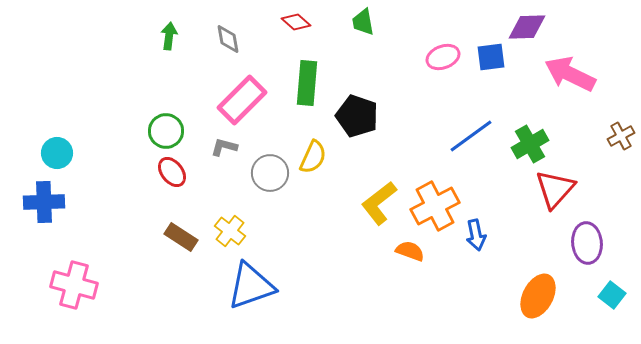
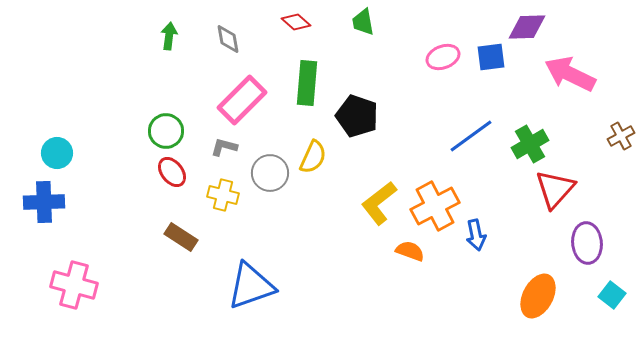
yellow cross: moved 7 px left, 36 px up; rotated 24 degrees counterclockwise
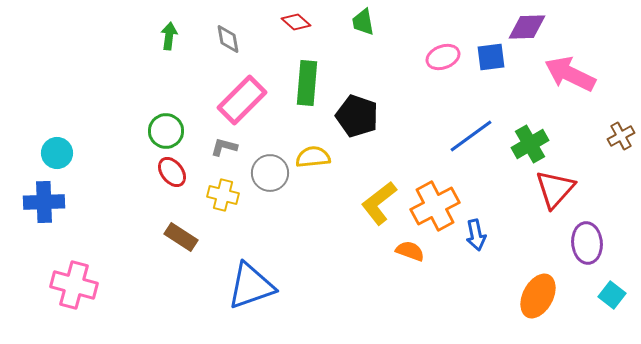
yellow semicircle: rotated 120 degrees counterclockwise
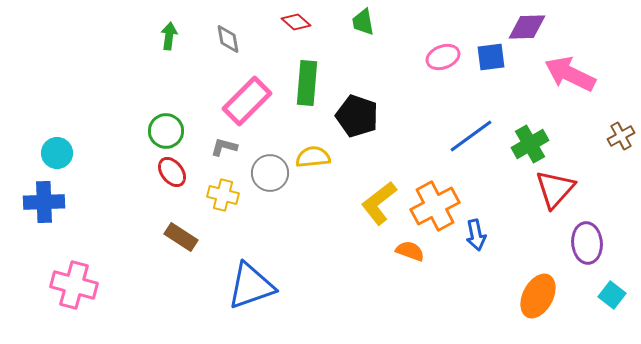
pink rectangle: moved 5 px right, 1 px down
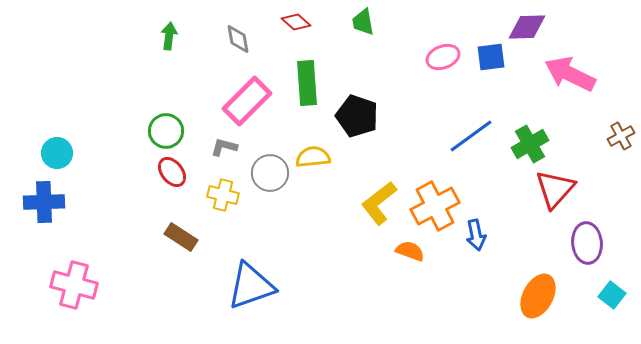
gray diamond: moved 10 px right
green rectangle: rotated 9 degrees counterclockwise
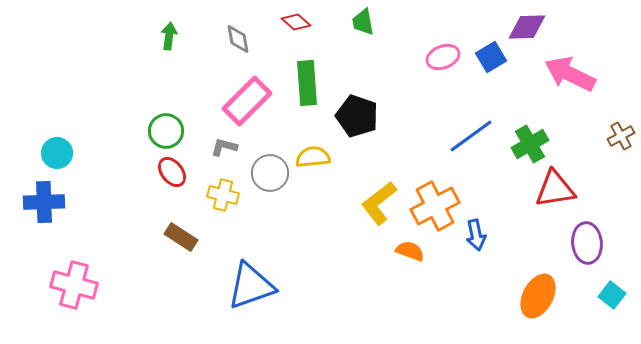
blue square: rotated 24 degrees counterclockwise
red triangle: rotated 39 degrees clockwise
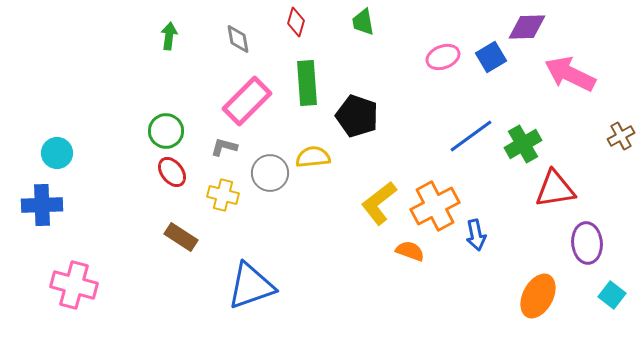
red diamond: rotated 64 degrees clockwise
green cross: moved 7 px left
blue cross: moved 2 px left, 3 px down
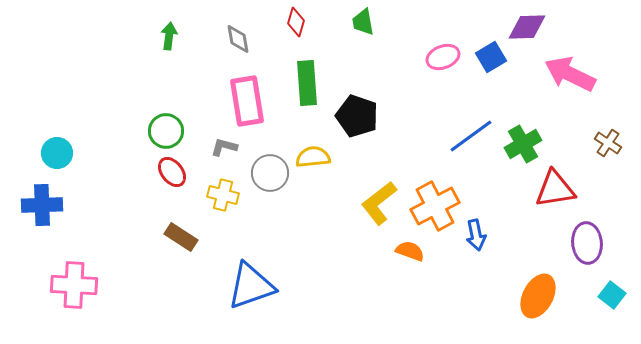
pink rectangle: rotated 54 degrees counterclockwise
brown cross: moved 13 px left, 7 px down; rotated 28 degrees counterclockwise
pink cross: rotated 12 degrees counterclockwise
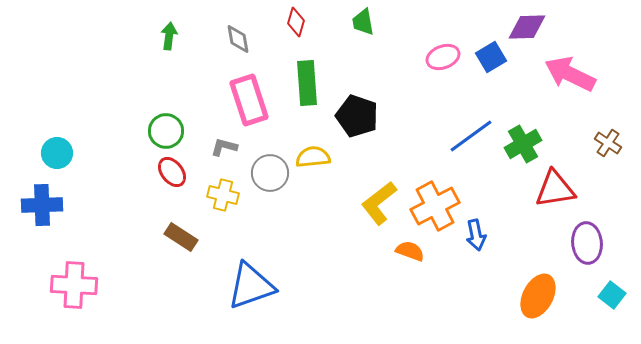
pink rectangle: moved 2 px right, 1 px up; rotated 9 degrees counterclockwise
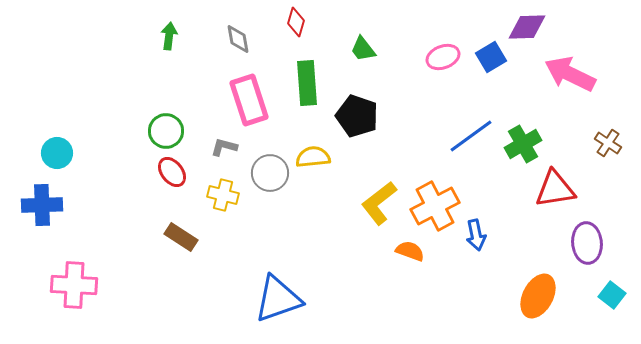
green trapezoid: moved 27 px down; rotated 28 degrees counterclockwise
blue triangle: moved 27 px right, 13 px down
